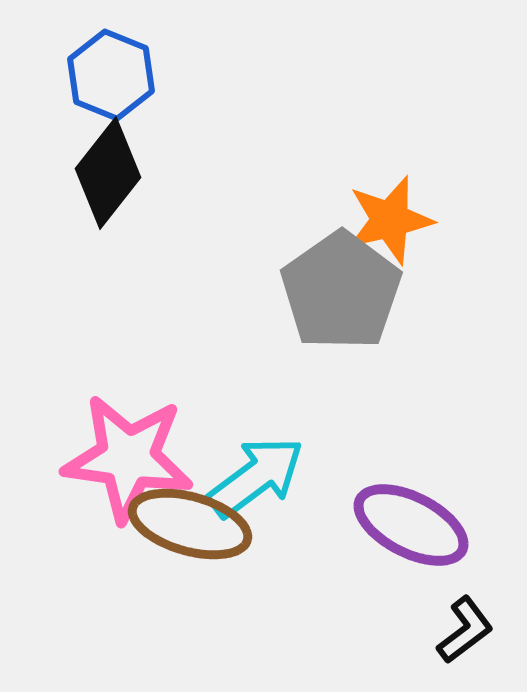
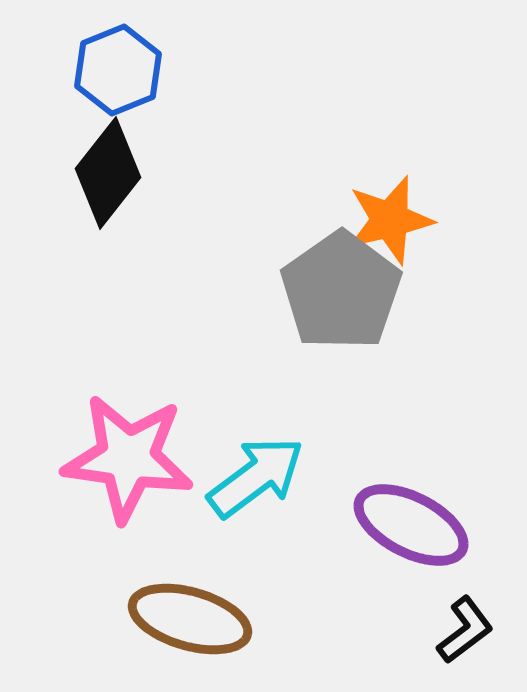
blue hexagon: moved 7 px right, 5 px up; rotated 16 degrees clockwise
brown ellipse: moved 95 px down
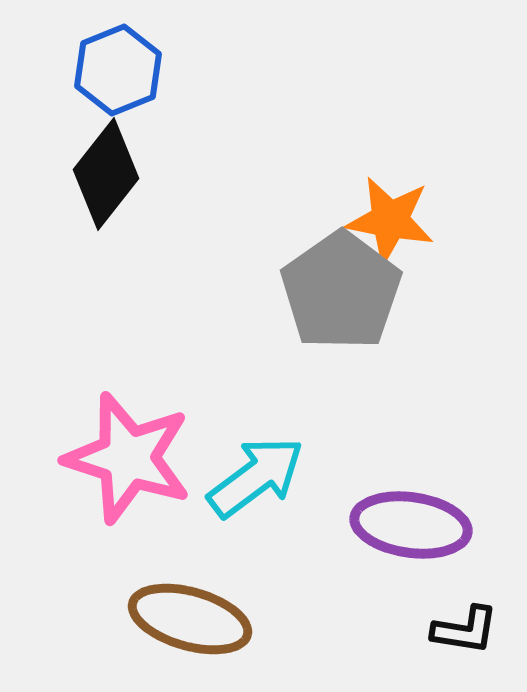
black diamond: moved 2 px left, 1 px down
orange star: rotated 24 degrees clockwise
pink star: rotated 10 degrees clockwise
purple ellipse: rotated 19 degrees counterclockwise
black L-shape: rotated 46 degrees clockwise
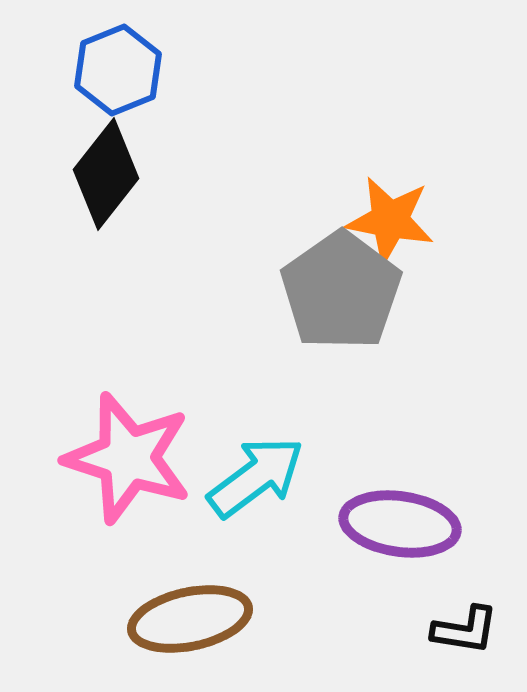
purple ellipse: moved 11 px left, 1 px up
brown ellipse: rotated 28 degrees counterclockwise
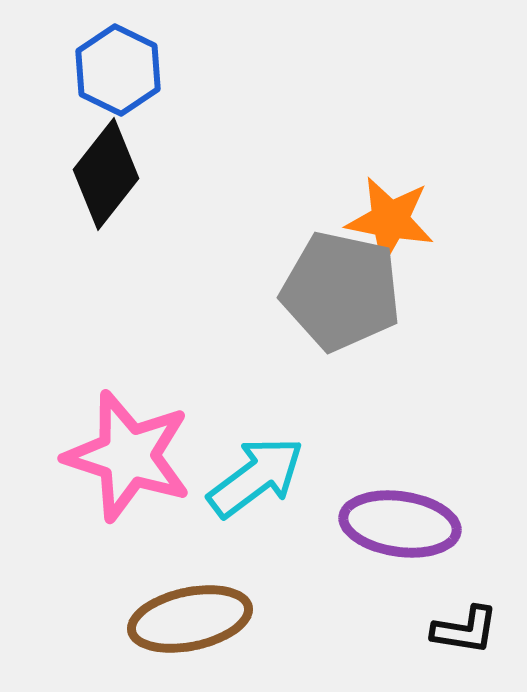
blue hexagon: rotated 12 degrees counterclockwise
gray pentagon: rotated 25 degrees counterclockwise
pink star: moved 2 px up
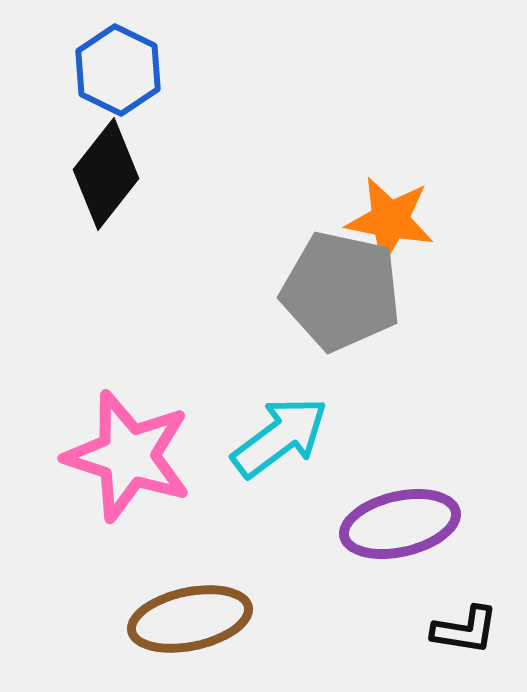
cyan arrow: moved 24 px right, 40 px up
purple ellipse: rotated 21 degrees counterclockwise
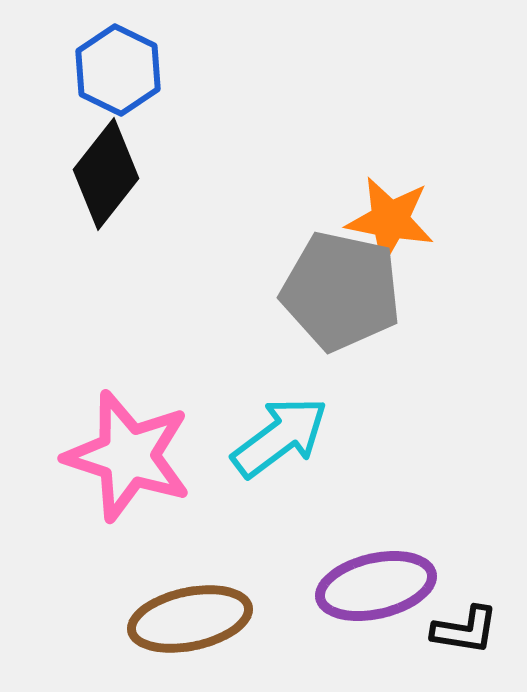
purple ellipse: moved 24 px left, 62 px down
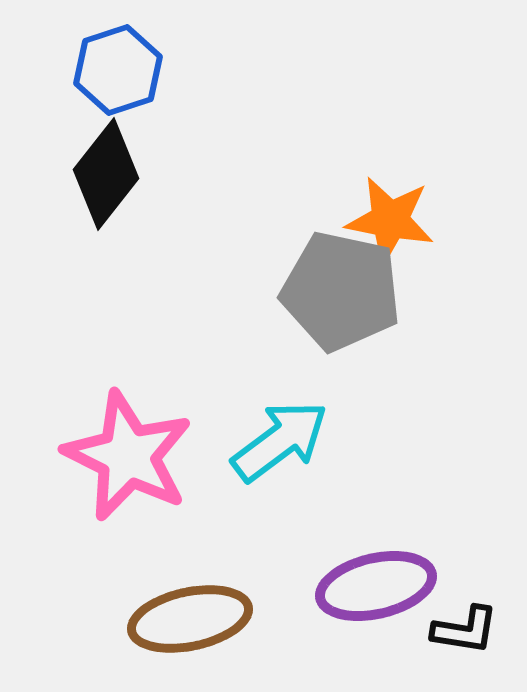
blue hexagon: rotated 16 degrees clockwise
cyan arrow: moved 4 px down
pink star: rotated 8 degrees clockwise
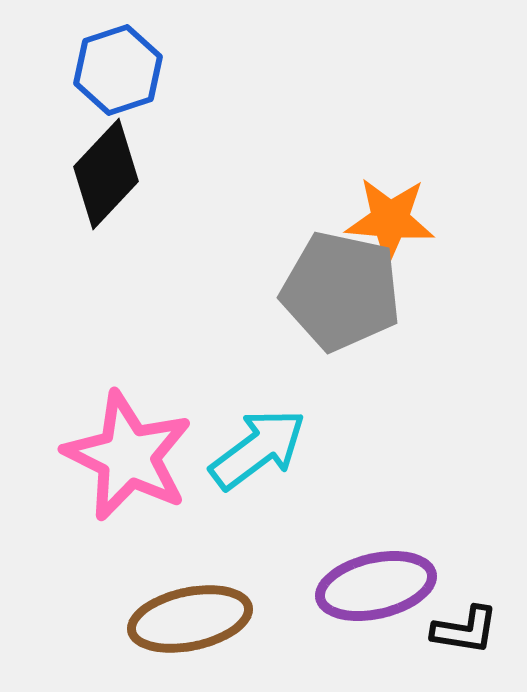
black diamond: rotated 5 degrees clockwise
orange star: rotated 6 degrees counterclockwise
cyan arrow: moved 22 px left, 8 px down
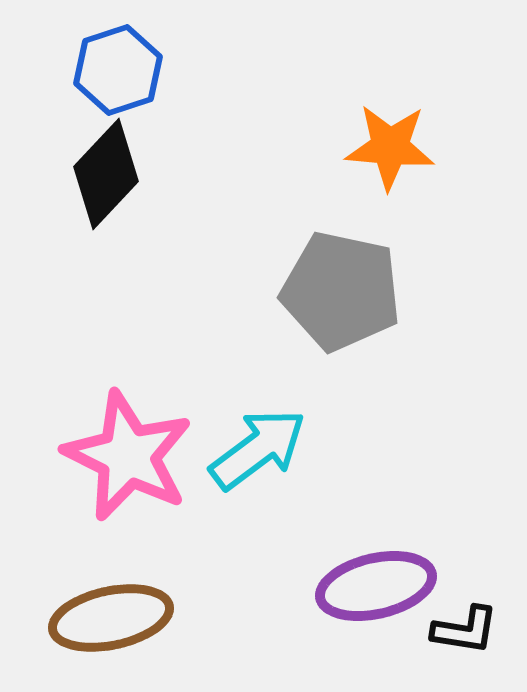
orange star: moved 73 px up
brown ellipse: moved 79 px left, 1 px up
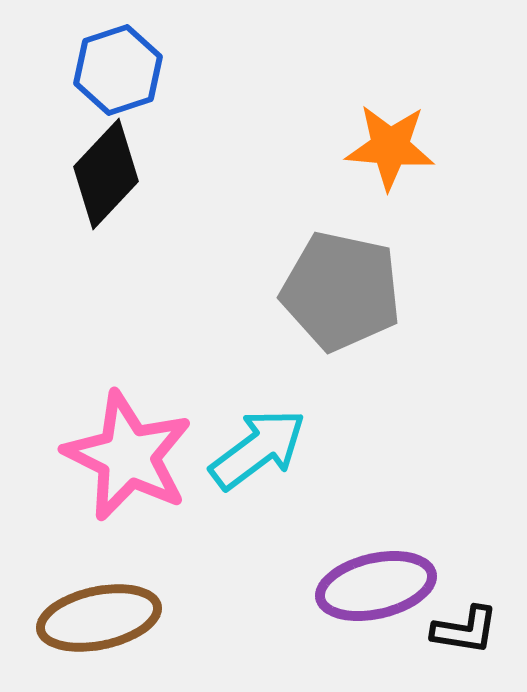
brown ellipse: moved 12 px left
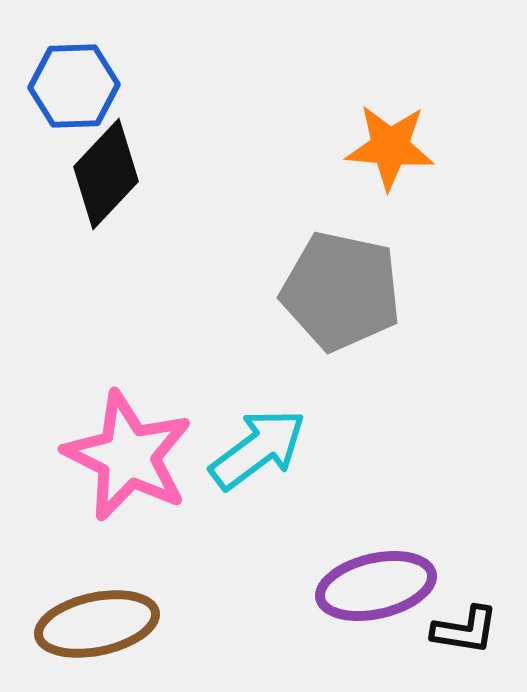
blue hexagon: moved 44 px left, 16 px down; rotated 16 degrees clockwise
brown ellipse: moved 2 px left, 6 px down
